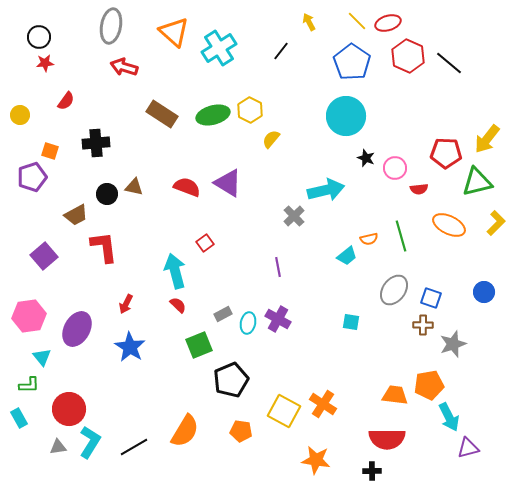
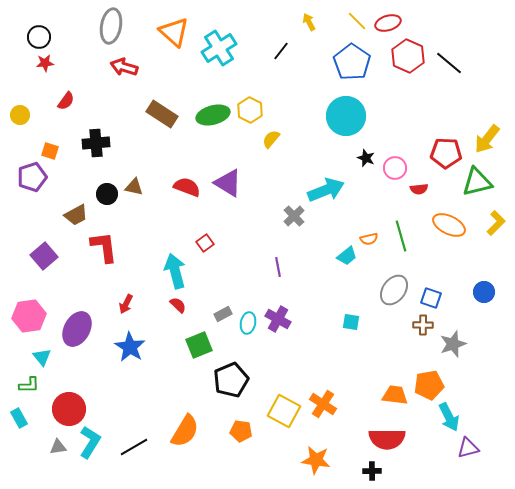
cyan arrow at (326, 190): rotated 9 degrees counterclockwise
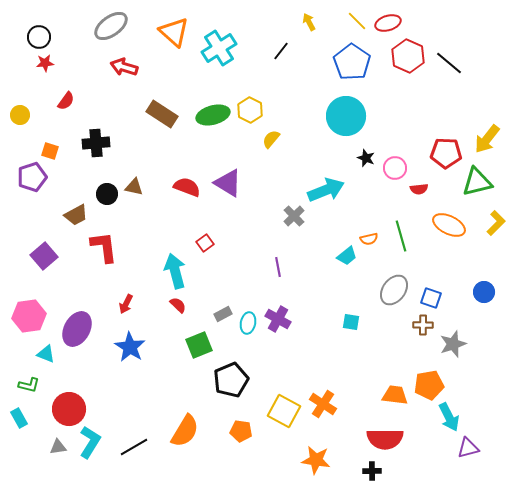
gray ellipse at (111, 26): rotated 44 degrees clockwise
cyan triangle at (42, 357): moved 4 px right, 3 px up; rotated 30 degrees counterclockwise
green L-shape at (29, 385): rotated 15 degrees clockwise
red semicircle at (387, 439): moved 2 px left
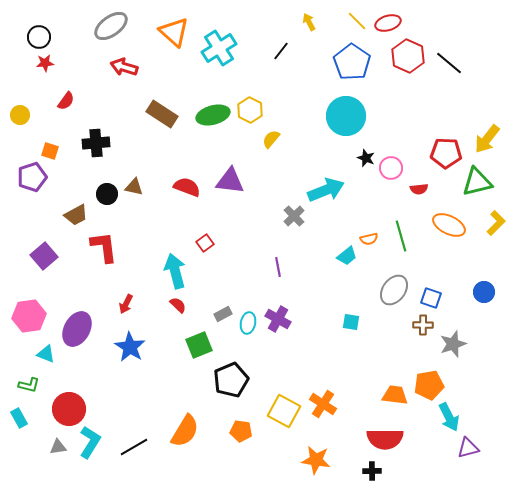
pink circle at (395, 168): moved 4 px left
purple triangle at (228, 183): moved 2 px right, 2 px up; rotated 24 degrees counterclockwise
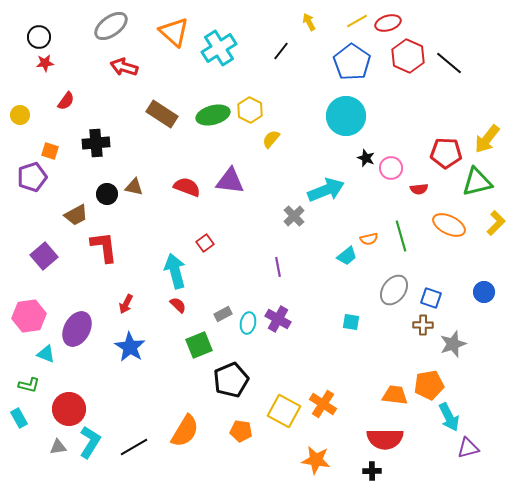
yellow line at (357, 21): rotated 75 degrees counterclockwise
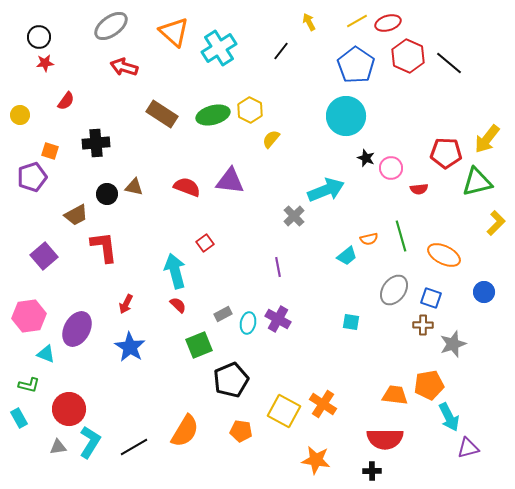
blue pentagon at (352, 62): moved 4 px right, 3 px down
orange ellipse at (449, 225): moved 5 px left, 30 px down
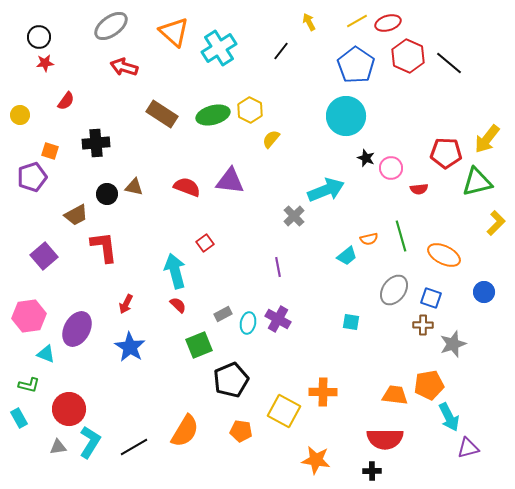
orange cross at (323, 404): moved 12 px up; rotated 32 degrees counterclockwise
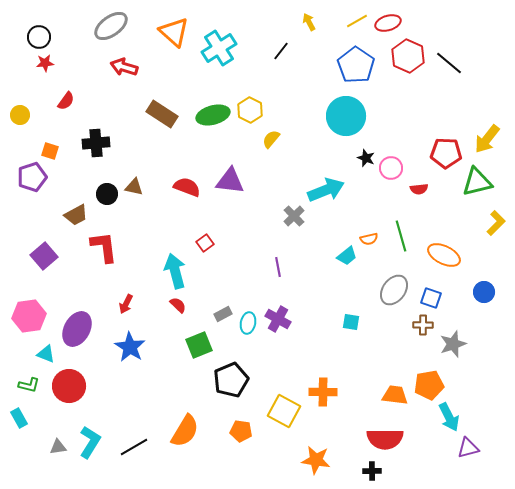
red circle at (69, 409): moved 23 px up
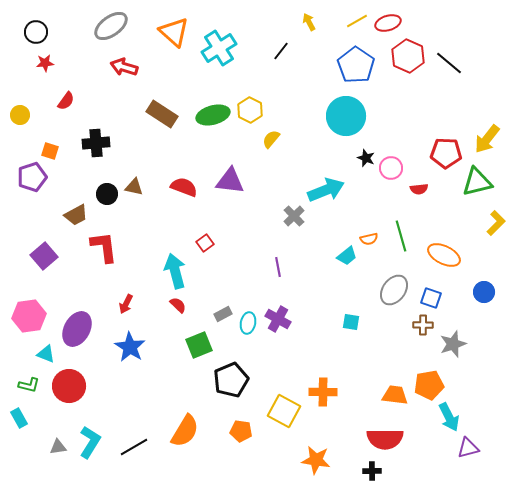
black circle at (39, 37): moved 3 px left, 5 px up
red semicircle at (187, 187): moved 3 px left
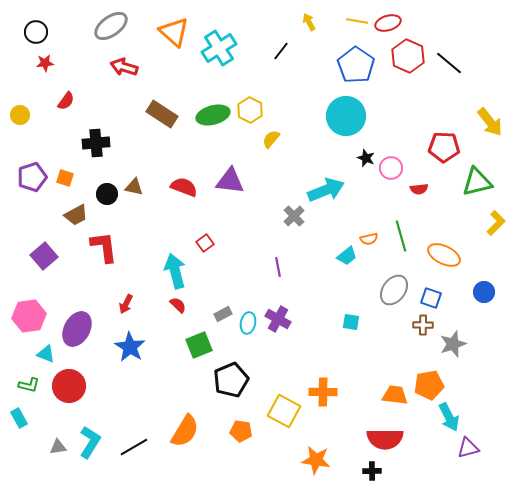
yellow line at (357, 21): rotated 40 degrees clockwise
yellow arrow at (487, 139): moved 3 px right, 17 px up; rotated 76 degrees counterclockwise
orange square at (50, 151): moved 15 px right, 27 px down
red pentagon at (446, 153): moved 2 px left, 6 px up
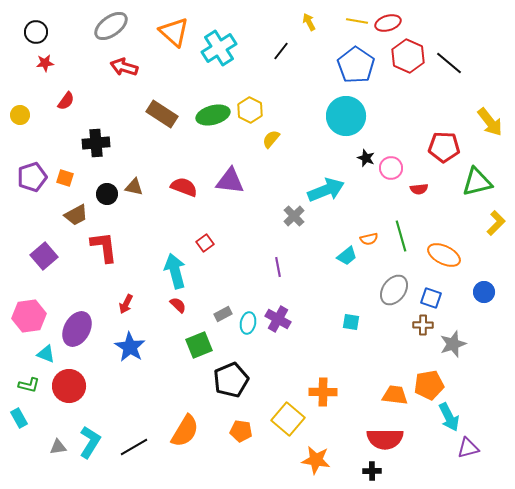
yellow square at (284, 411): moved 4 px right, 8 px down; rotated 12 degrees clockwise
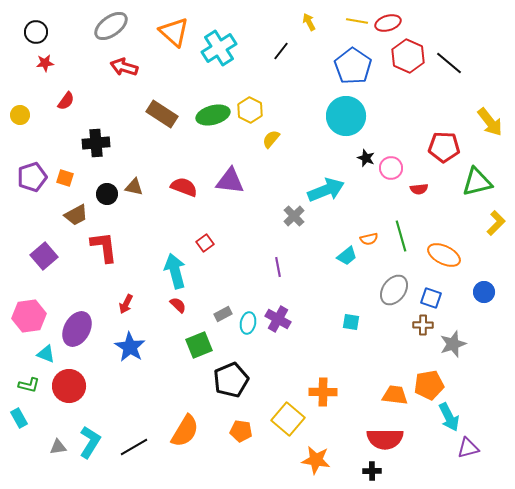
blue pentagon at (356, 65): moved 3 px left, 1 px down
